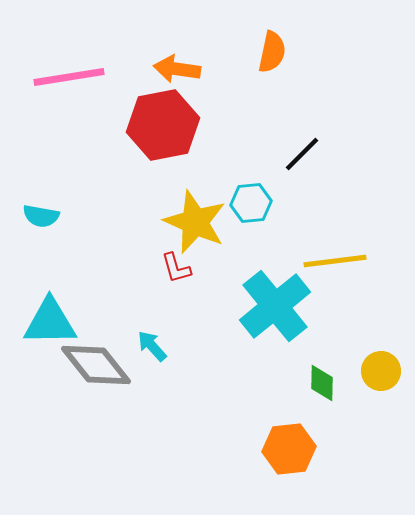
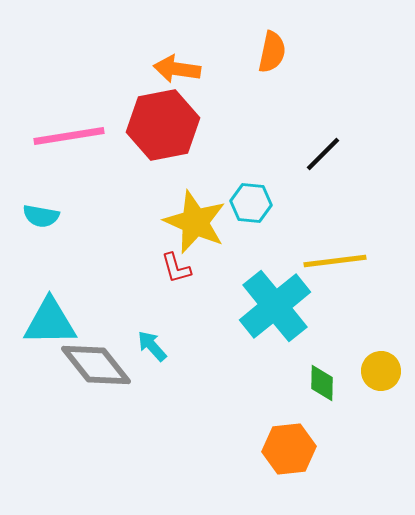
pink line: moved 59 px down
black line: moved 21 px right
cyan hexagon: rotated 12 degrees clockwise
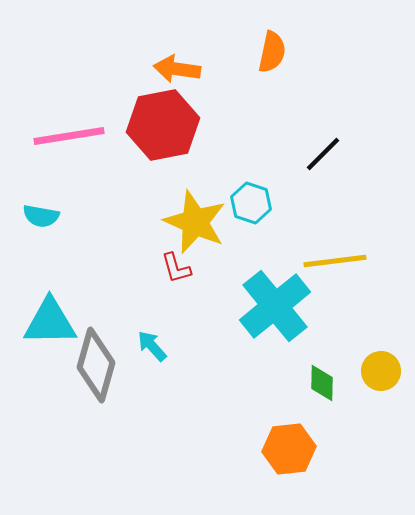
cyan hexagon: rotated 12 degrees clockwise
gray diamond: rotated 54 degrees clockwise
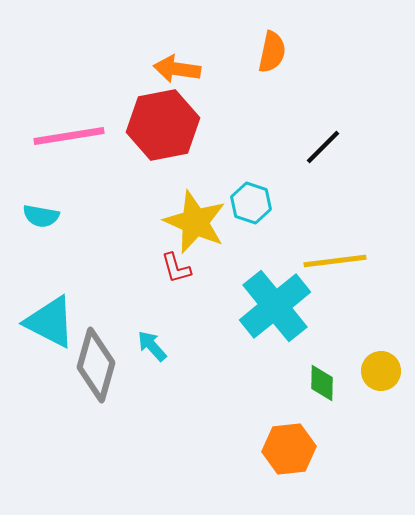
black line: moved 7 px up
cyan triangle: rotated 28 degrees clockwise
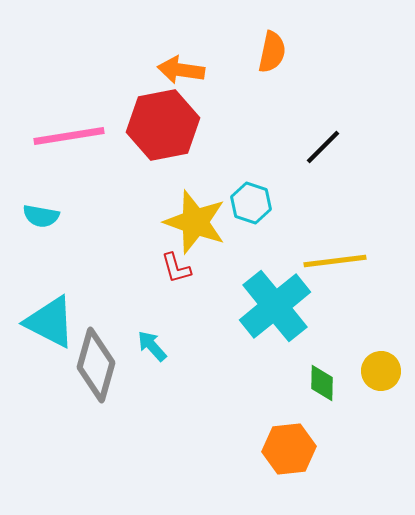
orange arrow: moved 4 px right, 1 px down
yellow star: rotated 4 degrees counterclockwise
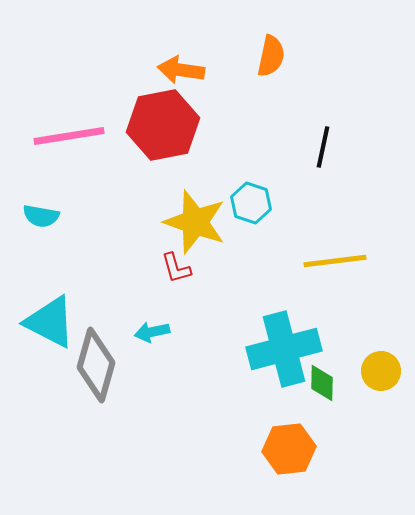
orange semicircle: moved 1 px left, 4 px down
black line: rotated 33 degrees counterclockwise
cyan cross: moved 9 px right, 43 px down; rotated 24 degrees clockwise
cyan arrow: moved 14 px up; rotated 60 degrees counterclockwise
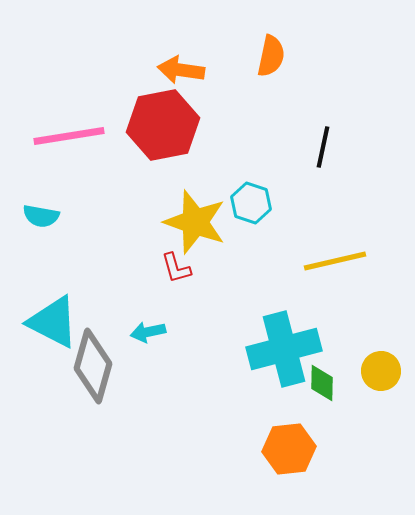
yellow line: rotated 6 degrees counterclockwise
cyan triangle: moved 3 px right
cyan arrow: moved 4 px left
gray diamond: moved 3 px left, 1 px down
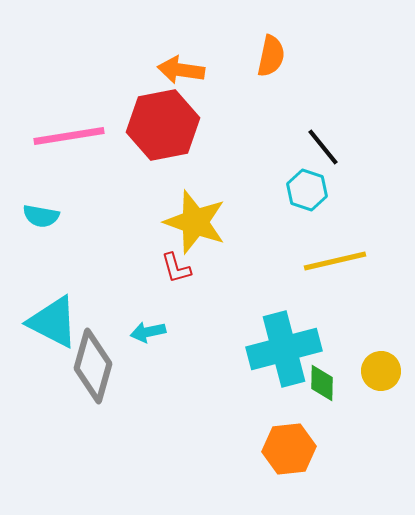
black line: rotated 51 degrees counterclockwise
cyan hexagon: moved 56 px right, 13 px up
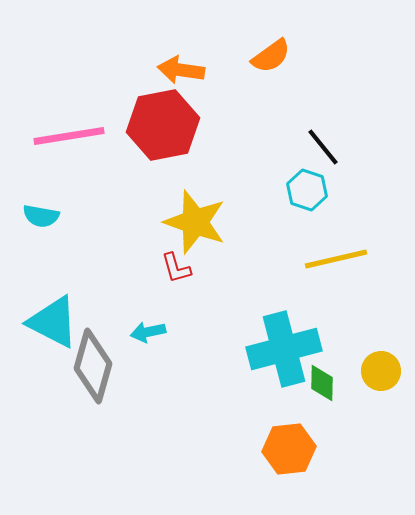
orange semicircle: rotated 42 degrees clockwise
yellow line: moved 1 px right, 2 px up
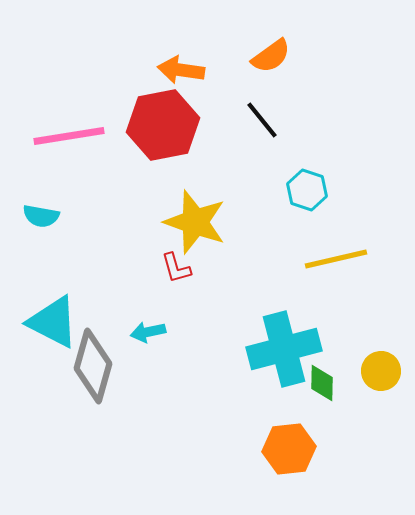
black line: moved 61 px left, 27 px up
